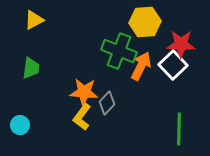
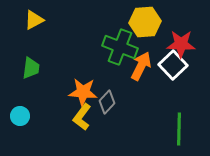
green cross: moved 1 px right, 4 px up
orange star: moved 1 px left
gray diamond: moved 1 px up
cyan circle: moved 9 px up
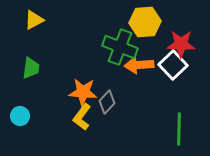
orange arrow: moved 2 px left, 1 px up; rotated 120 degrees counterclockwise
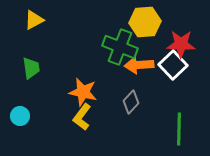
green trapezoid: rotated 15 degrees counterclockwise
orange star: rotated 8 degrees clockwise
gray diamond: moved 24 px right
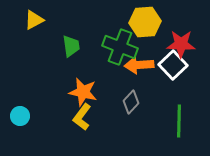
green trapezoid: moved 40 px right, 22 px up
green line: moved 8 px up
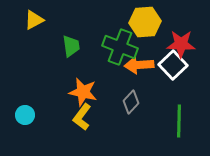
cyan circle: moved 5 px right, 1 px up
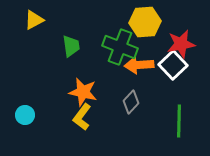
red star: rotated 12 degrees counterclockwise
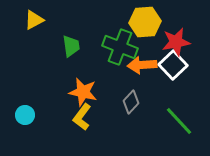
red star: moved 5 px left, 2 px up
orange arrow: moved 3 px right
green line: rotated 44 degrees counterclockwise
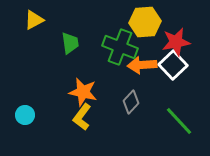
green trapezoid: moved 1 px left, 3 px up
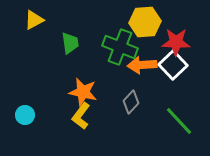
red star: rotated 12 degrees clockwise
yellow L-shape: moved 1 px left, 1 px up
